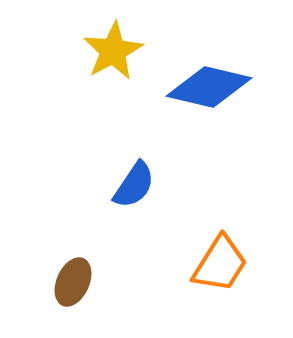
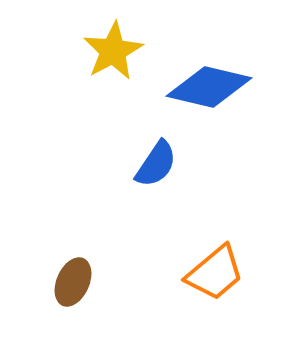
blue semicircle: moved 22 px right, 21 px up
orange trapezoid: moved 5 px left, 9 px down; rotated 18 degrees clockwise
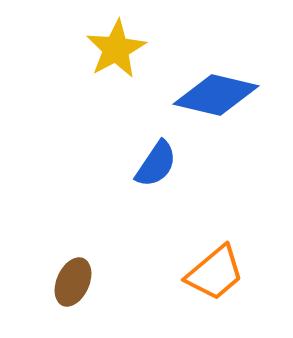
yellow star: moved 3 px right, 2 px up
blue diamond: moved 7 px right, 8 px down
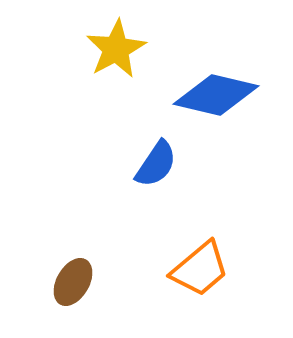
orange trapezoid: moved 15 px left, 4 px up
brown ellipse: rotated 6 degrees clockwise
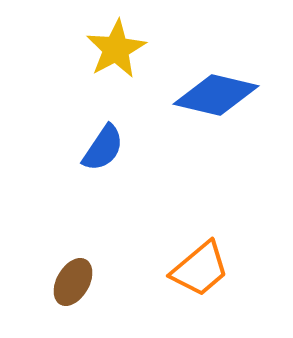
blue semicircle: moved 53 px left, 16 px up
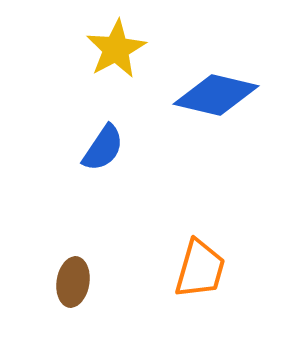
orange trapezoid: rotated 34 degrees counterclockwise
brown ellipse: rotated 21 degrees counterclockwise
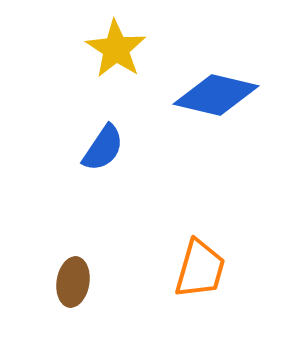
yellow star: rotated 10 degrees counterclockwise
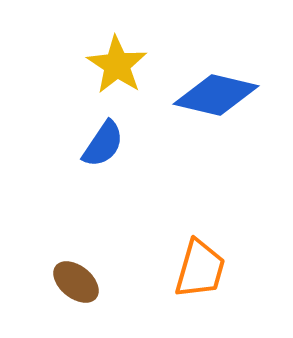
yellow star: moved 1 px right, 16 px down
blue semicircle: moved 4 px up
brown ellipse: moved 3 px right; rotated 60 degrees counterclockwise
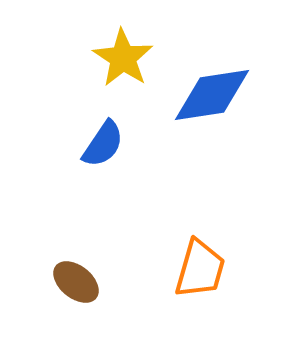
yellow star: moved 6 px right, 7 px up
blue diamond: moved 4 px left; rotated 22 degrees counterclockwise
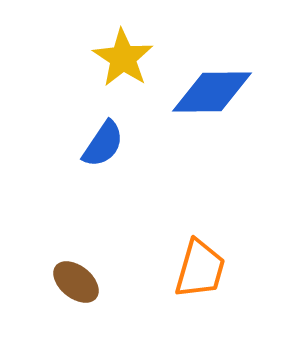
blue diamond: moved 3 px up; rotated 8 degrees clockwise
